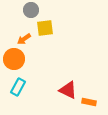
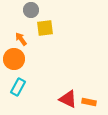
orange arrow: moved 3 px left; rotated 88 degrees clockwise
red triangle: moved 9 px down
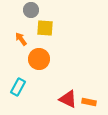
yellow square: rotated 12 degrees clockwise
orange circle: moved 25 px right
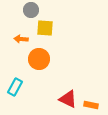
orange arrow: rotated 48 degrees counterclockwise
cyan rectangle: moved 3 px left
orange rectangle: moved 2 px right, 3 px down
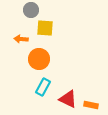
cyan rectangle: moved 28 px right
